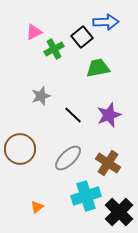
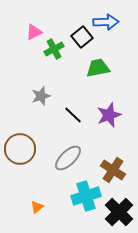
brown cross: moved 5 px right, 7 px down
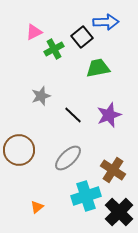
brown circle: moved 1 px left, 1 px down
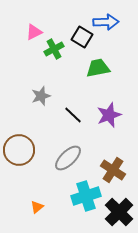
black square: rotated 20 degrees counterclockwise
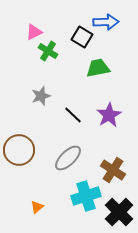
green cross: moved 6 px left, 2 px down; rotated 30 degrees counterclockwise
purple star: rotated 10 degrees counterclockwise
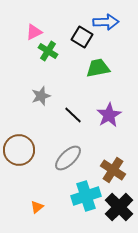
black cross: moved 5 px up
